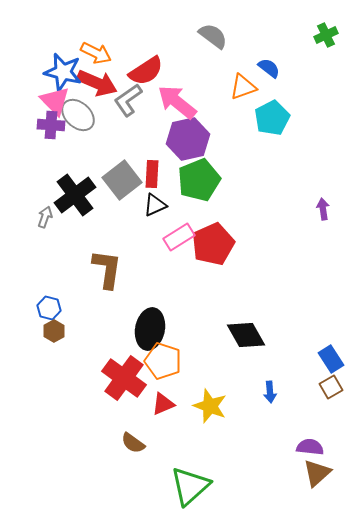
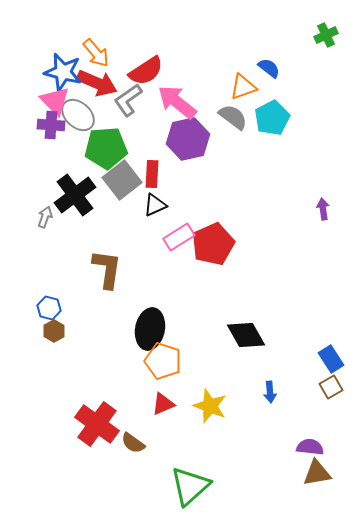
gray semicircle: moved 20 px right, 81 px down
orange arrow: rotated 24 degrees clockwise
green pentagon: moved 93 px left, 32 px up; rotated 18 degrees clockwise
red cross: moved 27 px left, 46 px down
brown triangle: rotated 32 degrees clockwise
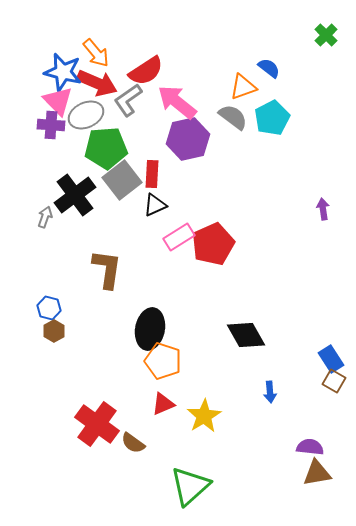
green cross: rotated 20 degrees counterclockwise
pink triangle: moved 3 px right
gray ellipse: moved 8 px right; rotated 68 degrees counterclockwise
brown square: moved 3 px right, 6 px up; rotated 30 degrees counterclockwise
yellow star: moved 6 px left, 10 px down; rotated 20 degrees clockwise
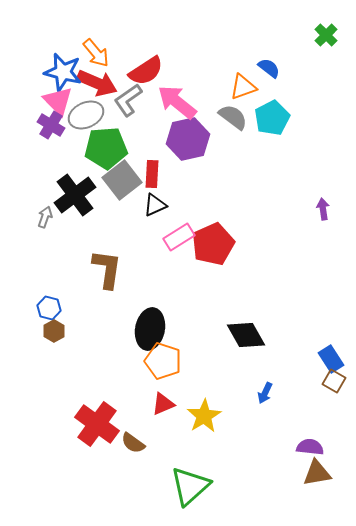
purple cross: rotated 28 degrees clockwise
blue arrow: moved 5 px left, 1 px down; rotated 30 degrees clockwise
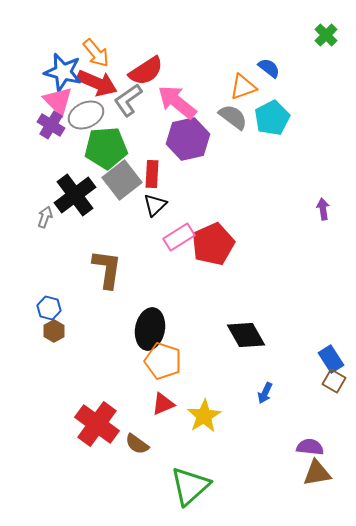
black triangle: rotated 20 degrees counterclockwise
brown semicircle: moved 4 px right, 1 px down
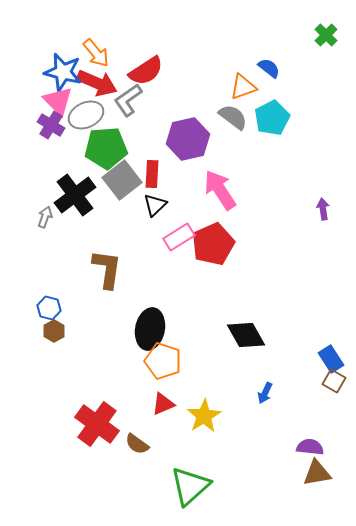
pink arrow: moved 43 px right, 88 px down; rotated 18 degrees clockwise
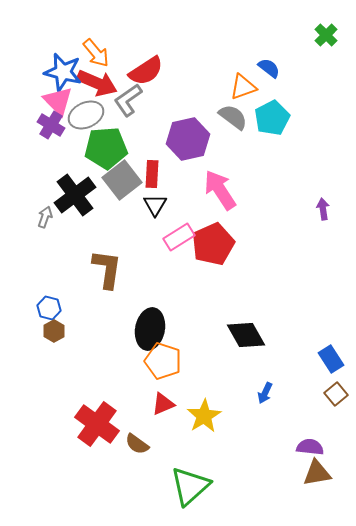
black triangle: rotated 15 degrees counterclockwise
brown square: moved 2 px right, 13 px down; rotated 20 degrees clockwise
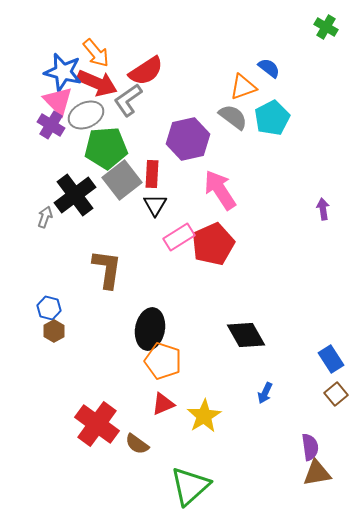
green cross: moved 8 px up; rotated 15 degrees counterclockwise
purple semicircle: rotated 76 degrees clockwise
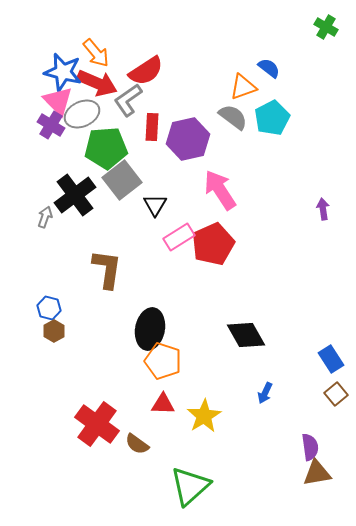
gray ellipse: moved 4 px left, 1 px up
red rectangle: moved 47 px up
red triangle: rotated 25 degrees clockwise
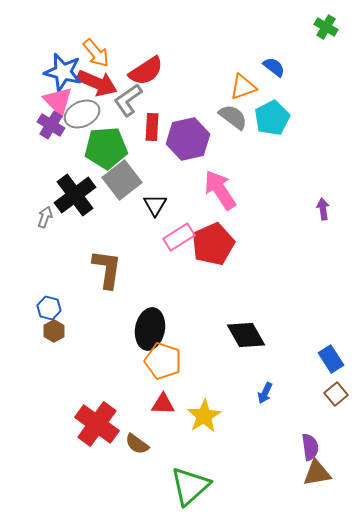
blue semicircle: moved 5 px right, 1 px up
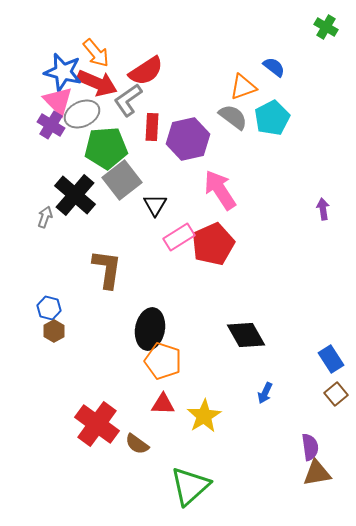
black cross: rotated 12 degrees counterclockwise
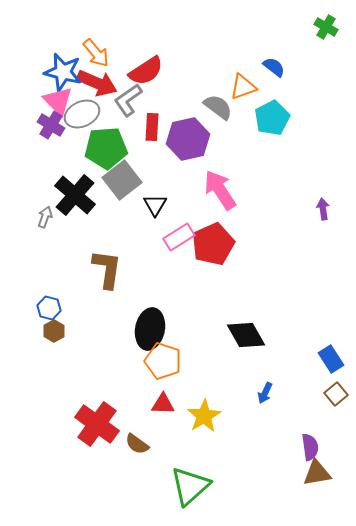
gray semicircle: moved 15 px left, 10 px up
